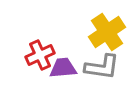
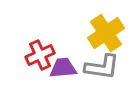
yellow cross: moved 1 px left, 1 px down
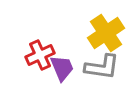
purple trapezoid: moved 1 px left; rotated 72 degrees clockwise
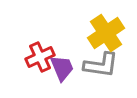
red cross: moved 2 px down
gray L-shape: moved 1 px left, 2 px up
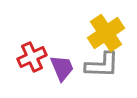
red cross: moved 8 px left
gray L-shape: moved 1 px right; rotated 6 degrees counterclockwise
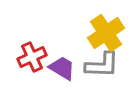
purple trapezoid: rotated 36 degrees counterclockwise
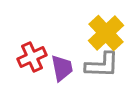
yellow cross: rotated 9 degrees counterclockwise
purple trapezoid: rotated 48 degrees clockwise
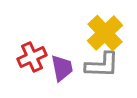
yellow cross: moved 1 px left
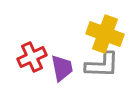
yellow cross: moved 1 px down; rotated 27 degrees counterclockwise
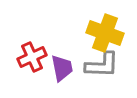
yellow cross: moved 1 px up
